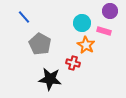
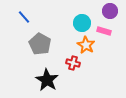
black star: moved 3 px left, 1 px down; rotated 25 degrees clockwise
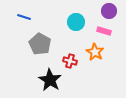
purple circle: moved 1 px left
blue line: rotated 32 degrees counterclockwise
cyan circle: moved 6 px left, 1 px up
orange star: moved 9 px right, 7 px down
red cross: moved 3 px left, 2 px up
black star: moved 3 px right
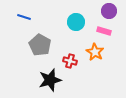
gray pentagon: moved 1 px down
black star: rotated 25 degrees clockwise
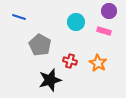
blue line: moved 5 px left
orange star: moved 3 px right, 11 px down
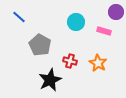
purple circle: moved 7 px right, 1 px down
blue line: rotated 24 degrees clockwise
black star: rotated 10 degrees counterclockwise
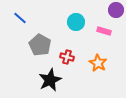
purple circle: moved 2 px up
blue line: moved 1 px right, 1 px down
red cross: moved 3 px left, 4 px up
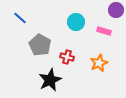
orange star: moved 1 px right; rotated 18 degrees clockwise
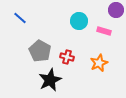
cyan circle: moved 3 px right, 1 px up
gray pentagon: moved 6 px down
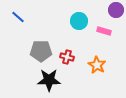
blue line: moved 2 px left, 1 px up
gray pentagon: moved 1 px right; rotated 30 degrees counterclockwise
orange star: moved 2 px left, 2 px down; rotated 18 degrees counterclockwise
black star: moved 1 px left; rotated 25 degrees clockwise
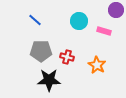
blue line: moved 17 px right, 3 px down
